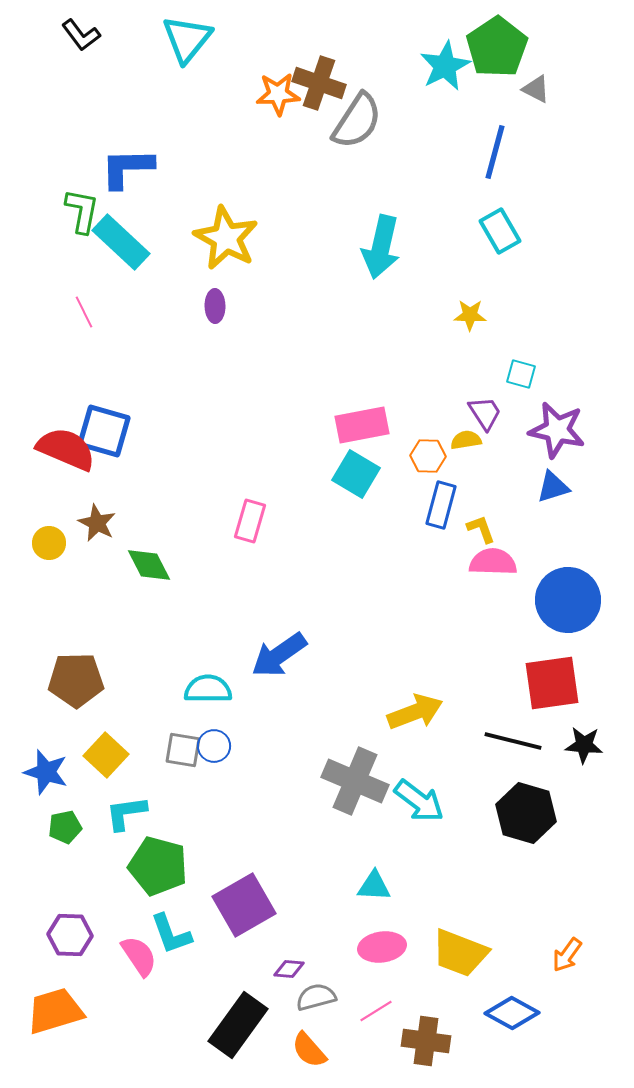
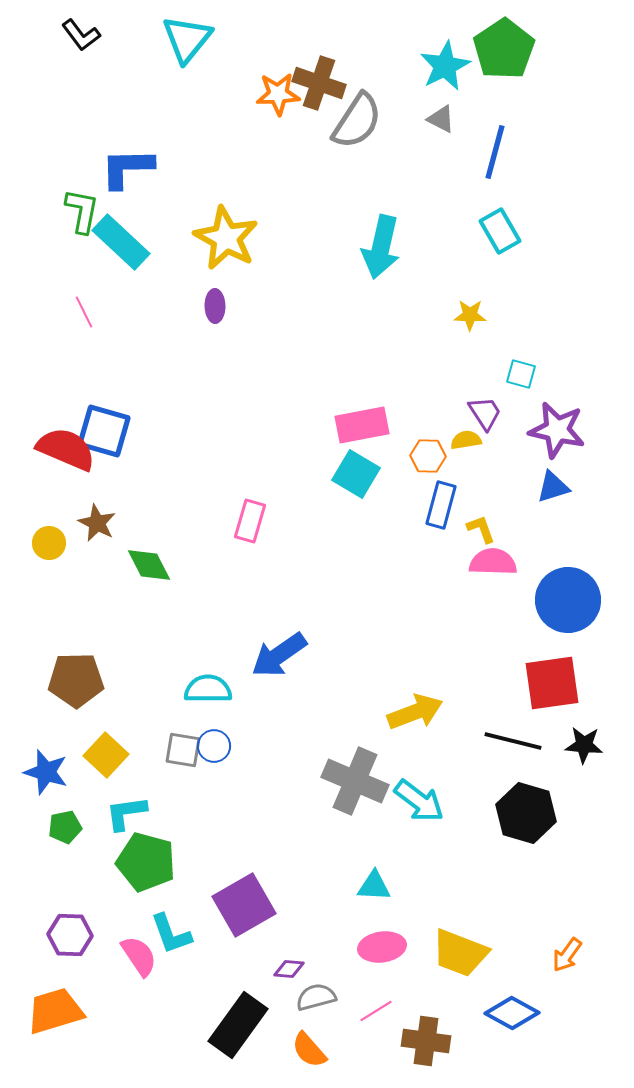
green pentagon at (497, 47): moved 7 px right, 2 px down
gray triangle at (536, 89): moved 95 px left, 30 px down
green pentagon at (158, 866): moved 12 px left, 4 px up
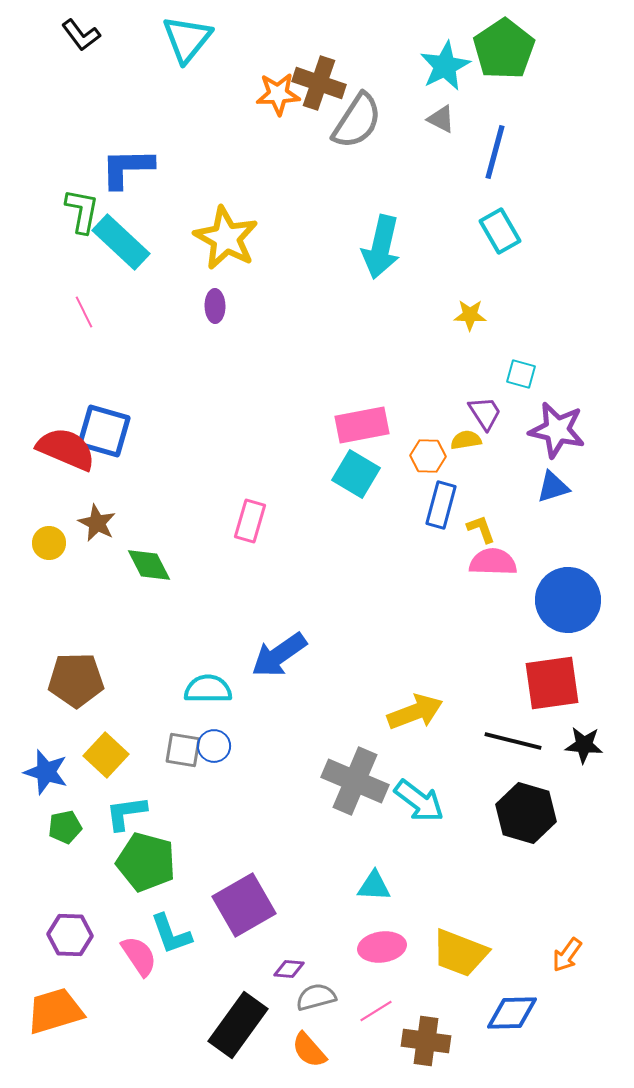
blue diamond at (512, 1013): rotated 30 degrees counterclockwise
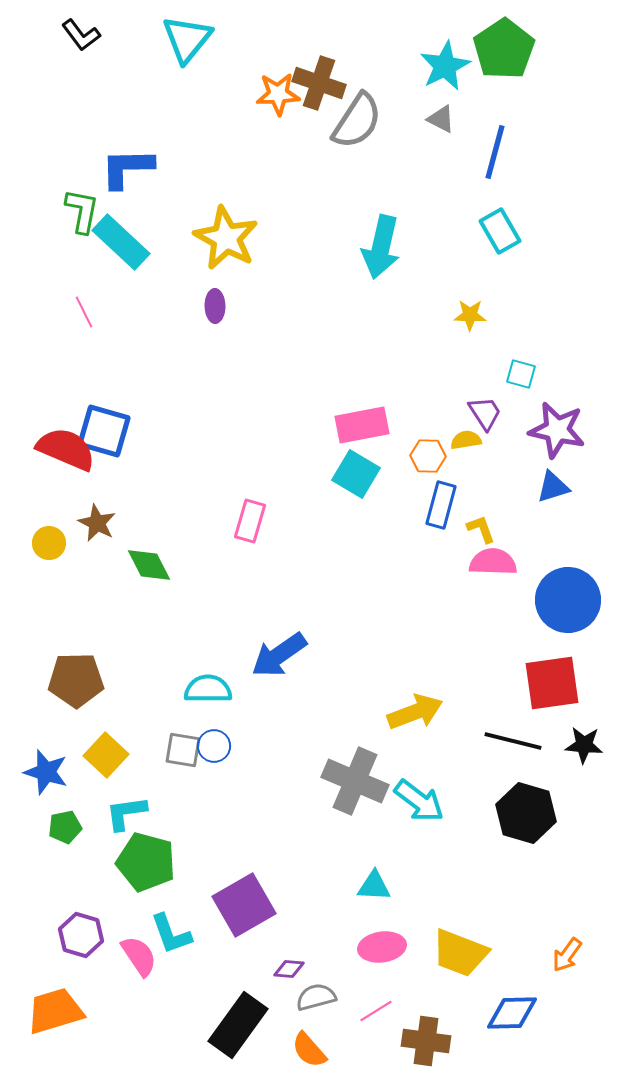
purple hexagon at (70, 935): moved 11 px right; rotated 15 degrees clockwise
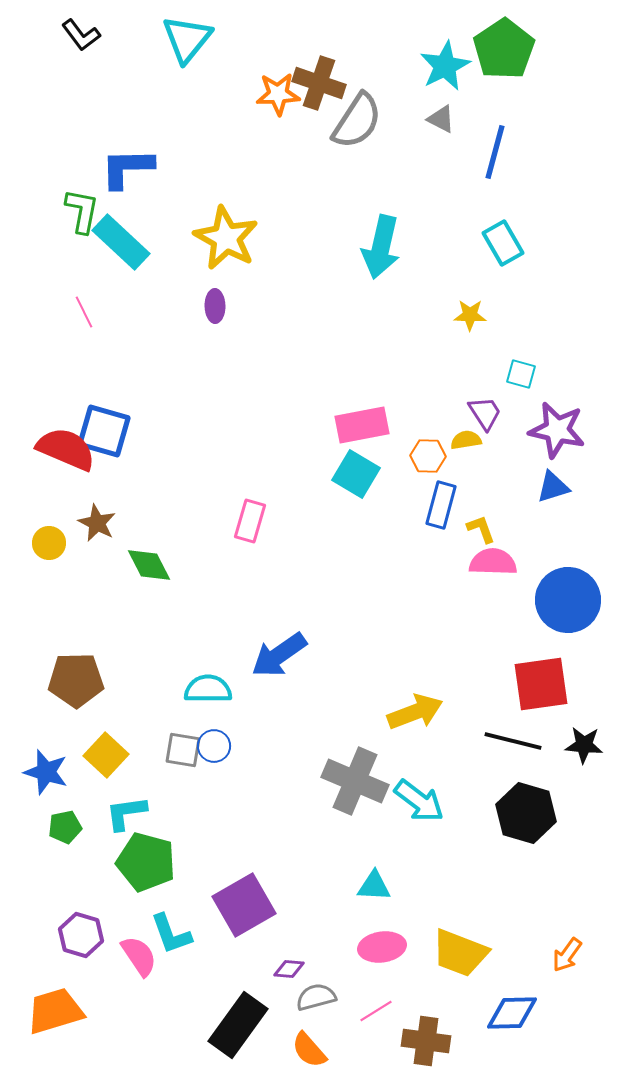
cyan rectangle at (500, 231): moved 3 px right, 12 px down
red square at (552, 683): moved 11 px left, 1 px down
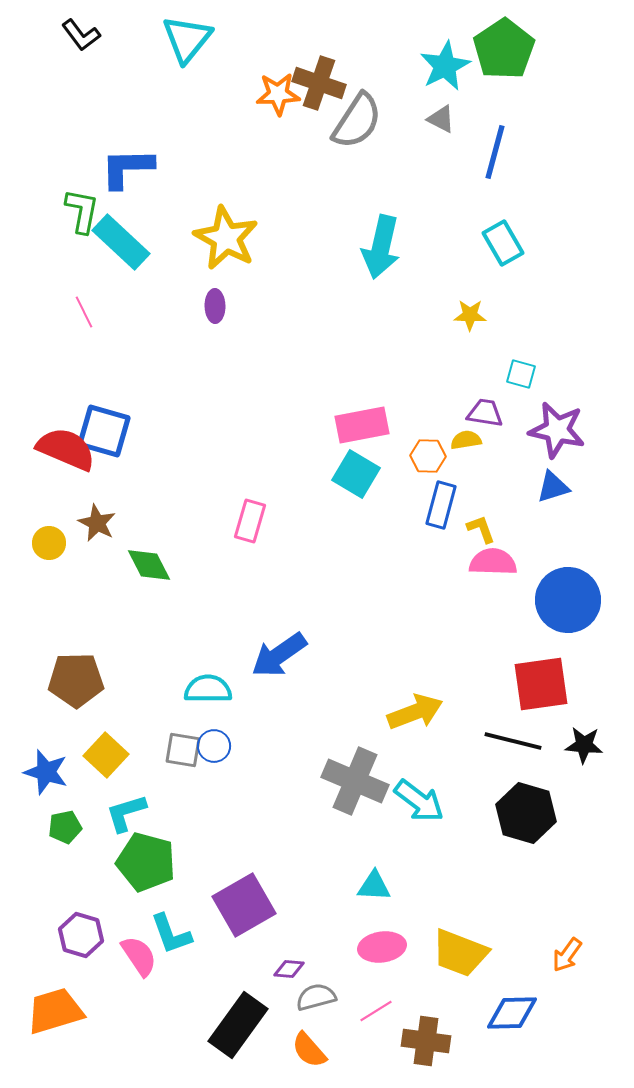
purple trapezoid at (485, 413): rotated 48 degrees counterclockwise
cyan L-shape at (126, 813): rotated 9 degrees counterclockwise
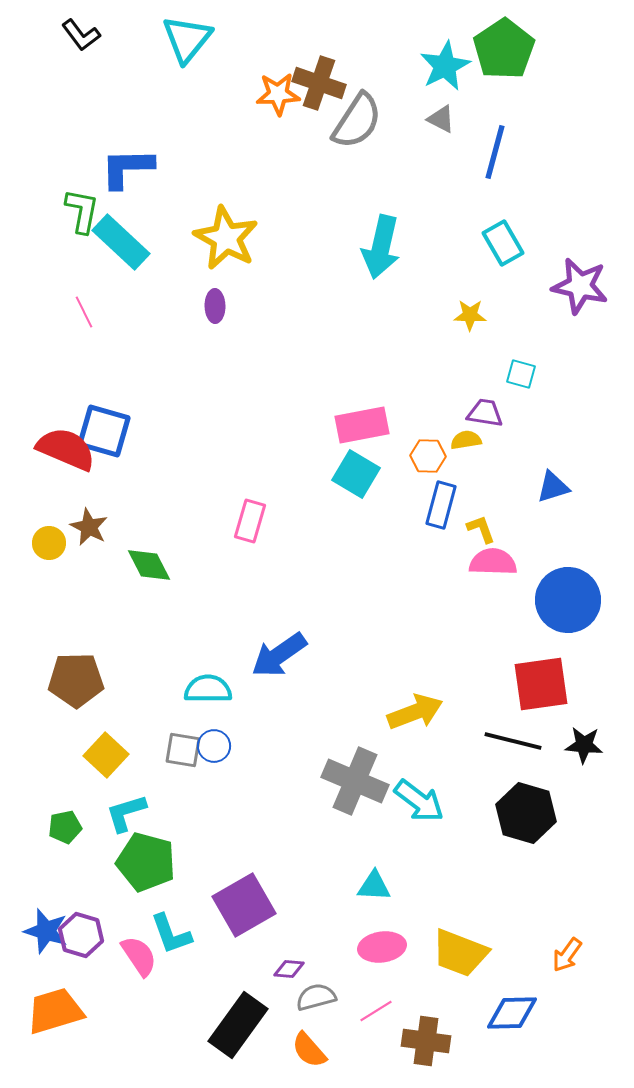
purple star at (557, 430): moved 23 px right, 144 px up
brown star at (97, 523): moved 8 px left, 4 px down
blue star at (46, 772): moved 159 px down
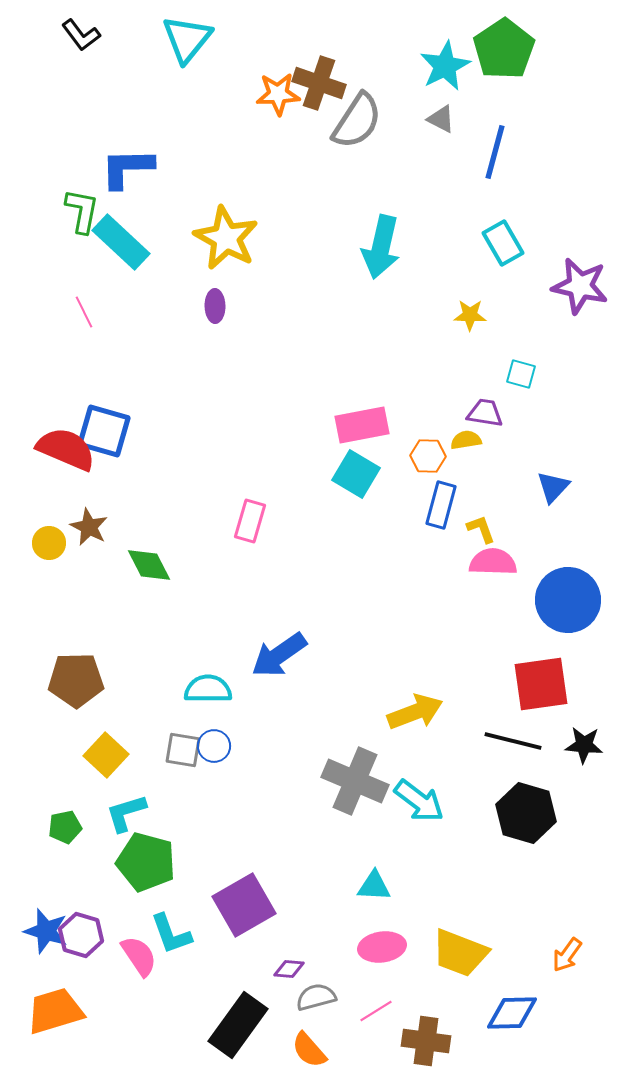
blue triangle at (553, 487): rotated 30 degrees counterclockwise
